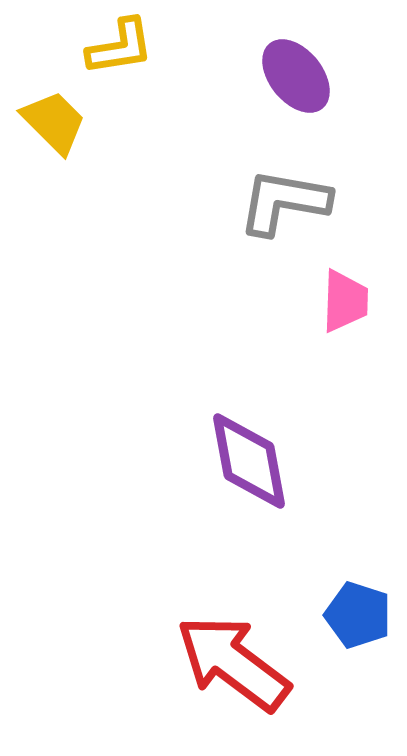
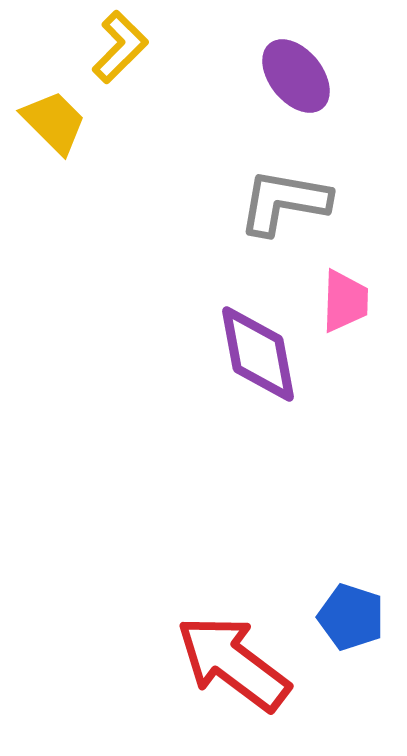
yellow L-shape: rotated 36 degrees counterclockwise
purple diamond: moved 9 px right, 107 px up
blue pentagon: moved 7 px left, 2 px down
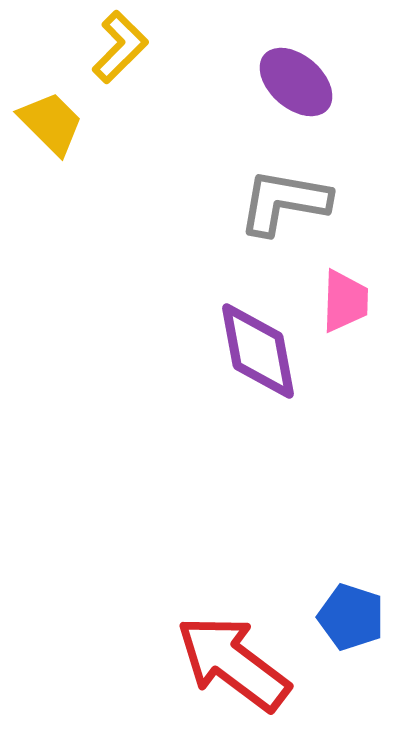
purple ellipse: moved 6 px down; rotated 10 degrees counterclockwise
yellow trapezoid: moved 3 px left, 1 px down
purple diamond: moved 3 px up
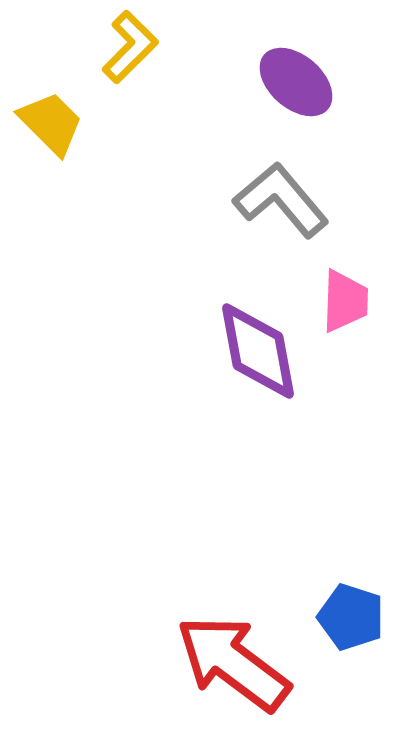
yellow L-shape: moved 10 px right
gray L-shape: moved 3 px left, 2 px up; rotated 40 degrees clockwise
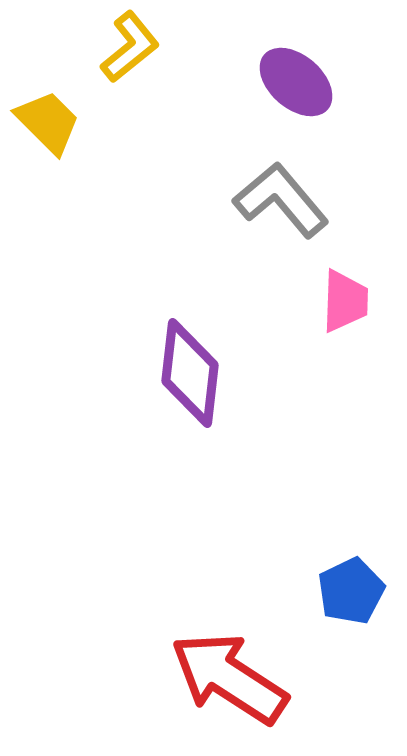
yellow L-shape: rotated 6 degrees clockwise
yellow trapezoid: moved 3 px left, 1 px up
purple diamond: moved 68 px left, 22 px down; rotated 17 degrees clockwise
blue pentagon: moved 26 px up; rotated 28 degrees clockwise
red arrow: moved 4 px left, 15 px down; rotated 4 degrees counterclockwise
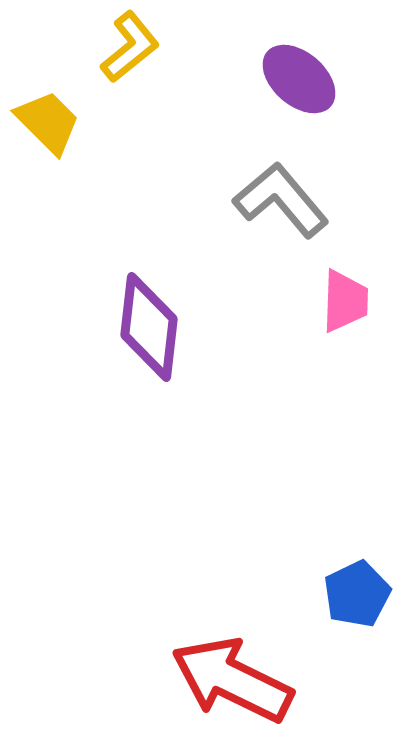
purple ellipse: moved 3 px right, 3 px up
purple diamond: moved 41 px left, 46 px up
blue pentagon: moved 6 px right, 3 px down
red arrow: moved 3 px right, 2 px down; rotated 7 degrees counterclockwise
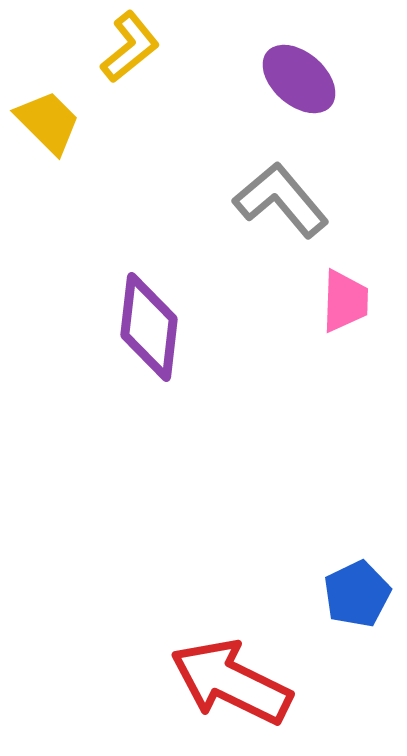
red arrow: moved 1 px left, 2 px down
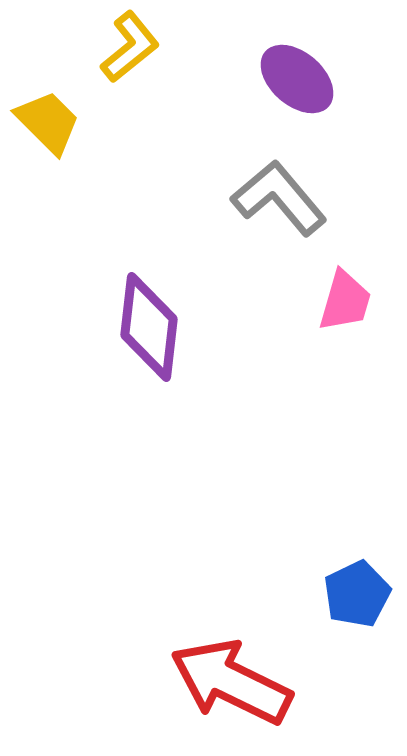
purple ellipse: moved 2 px left
gray L-shape: moved 2 px left, 2 px up
pink trapezoid: rotated 14 degrees clockwise
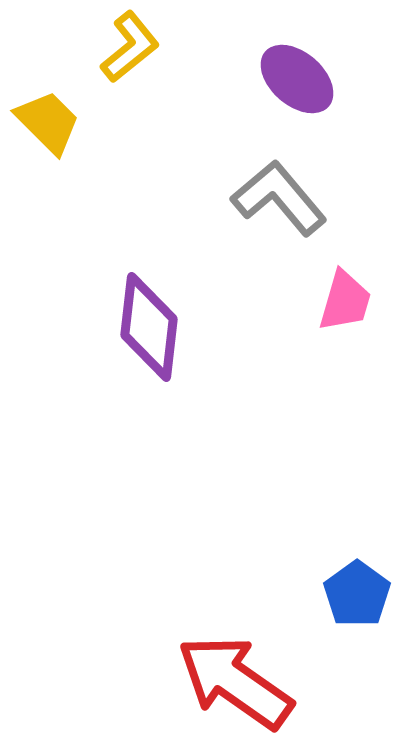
blue pentagon: rotated 10 degrees counterclockwise
red arrow: moved 4 px right; rotated 9 degrees clockwise
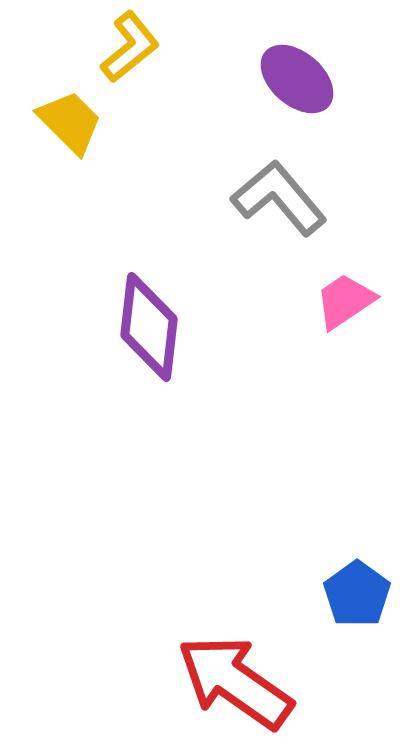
yellow trapezoid: moved 22 px right
pink trapezoid: rotated 140 degrees counterclockwise
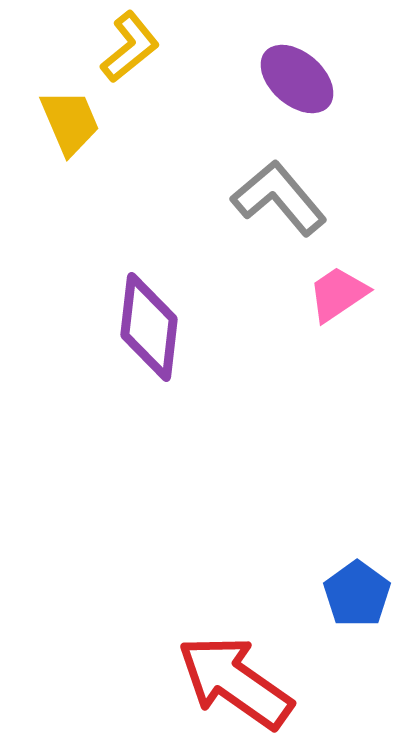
yellow trapezoid: rotated 22 degrees clockwise
pink trapezoid: moved 7 px left, 7 px up
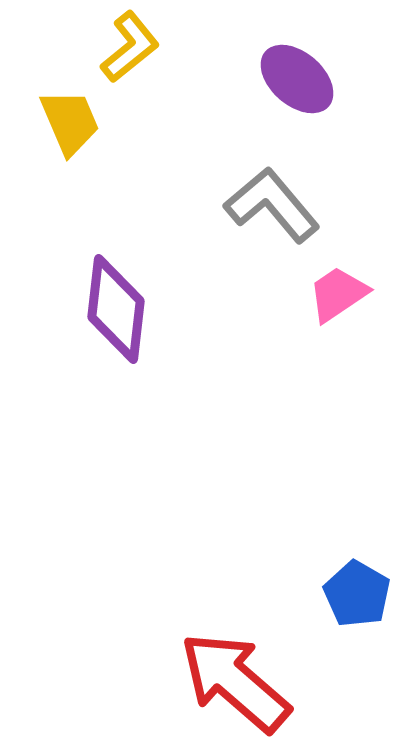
gray L-shape: moved 7 px left, 7 px down
purple diamond: moved 33 px left, 18 px up
blue pentagon: rotated 6 degrees counterclockwise
red arrow: rotated 6 degrees clockwise
